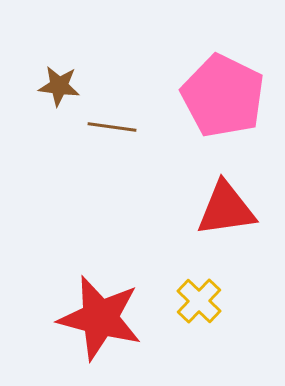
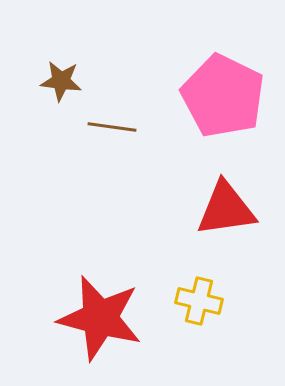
brown star: moved 2 px right, 5 px up
yellow cross: rotated 30 degrees counterclockwise
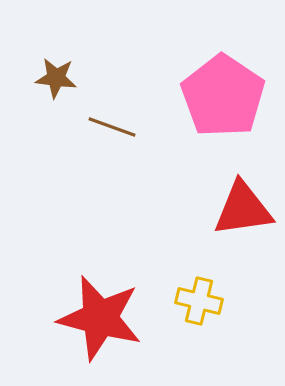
brown star: moved 5 px left, 3 px up
pink pentagon: rotated 8 degrees clockwise
brown line: rotated 12 degrees clockwise
red triangle: moved 17 px right
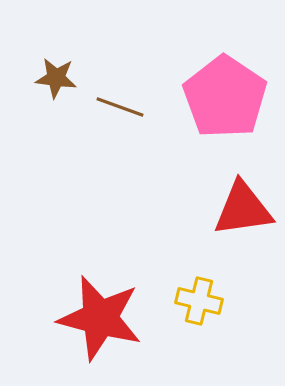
pink pentagon: moved 2 px right, 1 px down
brown line: moved 8 px right, 20 px up
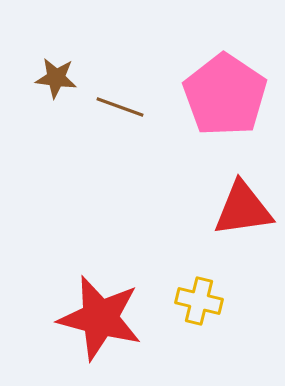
pink pentagon: moved 2 px up
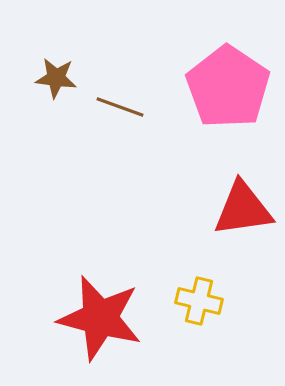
pink pentagon: moved 3 px right, 8 px up
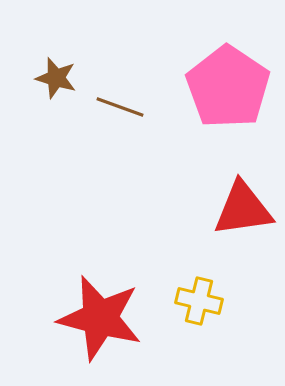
brown star: rotated 9 degrees clockwise
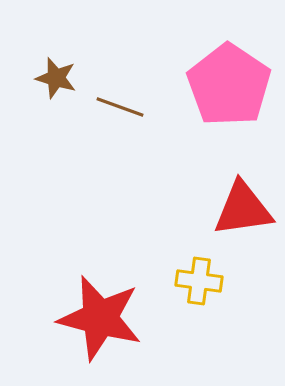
pink pentagon: moved 1 px right, 2 px up
yellow cross: moved 20 px up; rotated 6 degrees counterclockwise
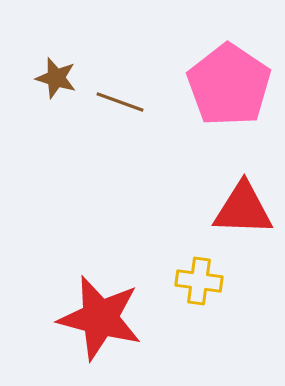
brown line: moved 5 px up
red triangle: rotated 10 degrees clockwise
